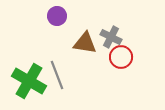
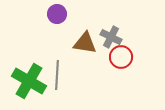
purple circle: moved 2 px up
gray line: rotated 24 degrees clockwise
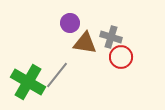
purple circle: moved 13 px right, 9 px down
gray cross: rotated 10 degrees counterclockwise
gray line: rotated 36 degrees clockwise
green cross: moved 1 px left, 1 px down
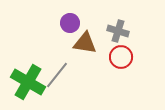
gray cross: moved 7 px right, 6 px up
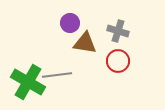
red circle: moved 3 px left, 4 px down
gray line: rotated 44 degrees clockwise
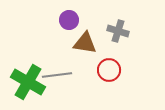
purple circle: moved 1 px left, 3 px up
red circle: moved 9 px left, 9 px down
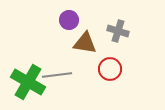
red circle: moved 1 px right, 1 px up
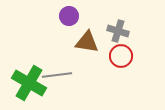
purple circle: moved 4 px up
brown triangle: moved 2 px right, 1 px up
red circle: moved 11 px right, 13 px up
green cross: moved 1 px right, 1 px down
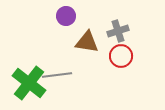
purple circle: moved 3 px left
gray cross: rotated 35 degrees counterclockwise
green cross: rotated 8 degrees clockwise
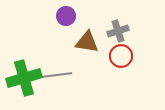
green cross: moved 5 px left, 5 px up; rotated 36 degrees clockwise
